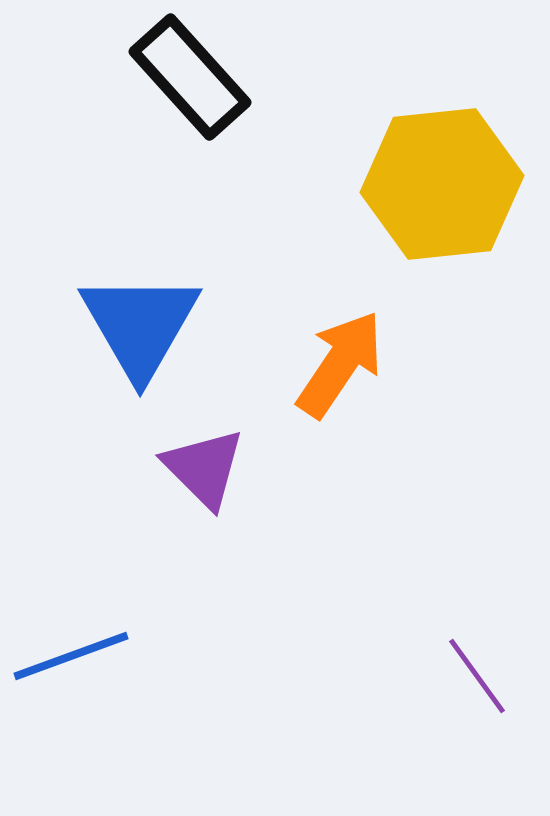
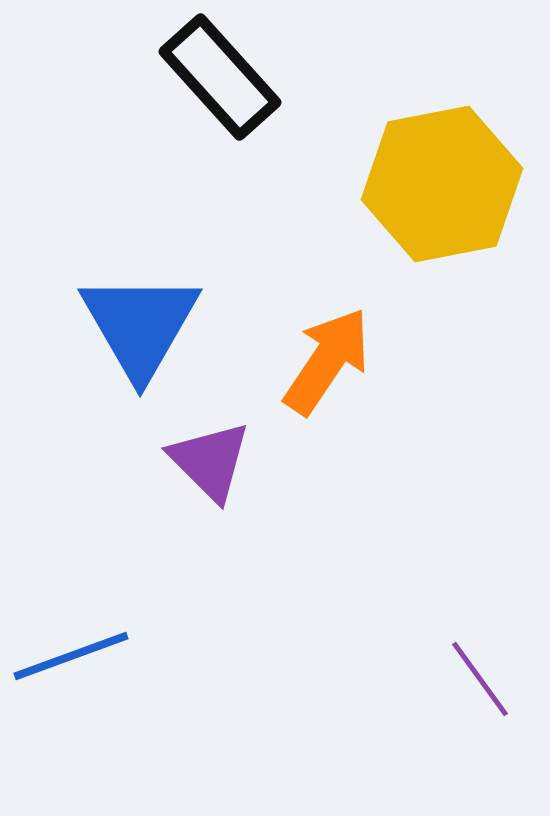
black rectangle: moved 30 px right
yellow hexagon: rotated 5 degrees counterclockwise
orange arrow: moved 13 px left, 3 px up
purple triangle: moved 6 px right, 7 px up
purple line: moved 3 px right, 3 px down
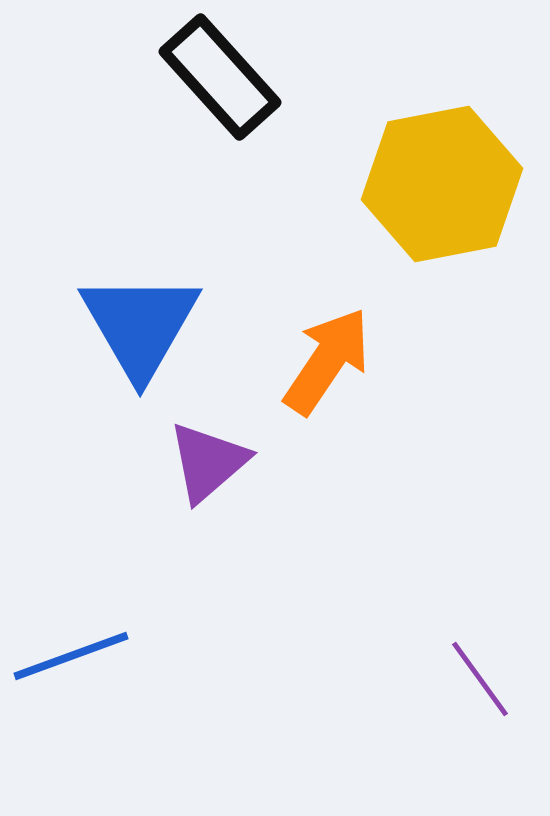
purple triangle: moved 2 px left, 1 px down; rotated 34 degrees clockwise
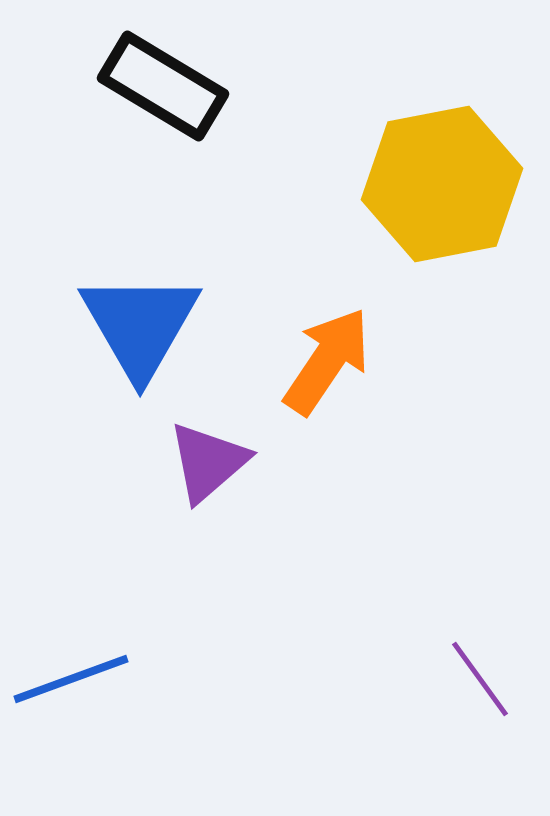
black rectangle: moved 57 px left, 9 px down; rotated 17 degrees counterclockwise
blue line: moved 23 px down
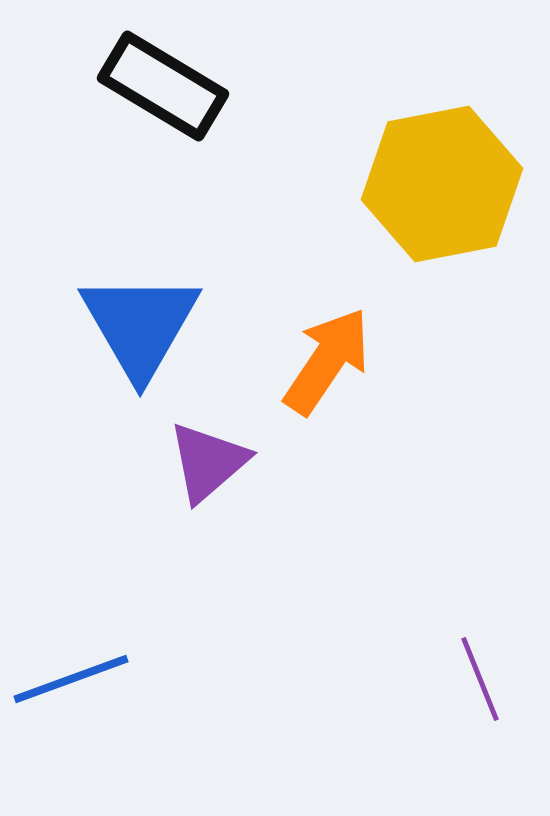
purple line: rotated 14 degrees clockwise
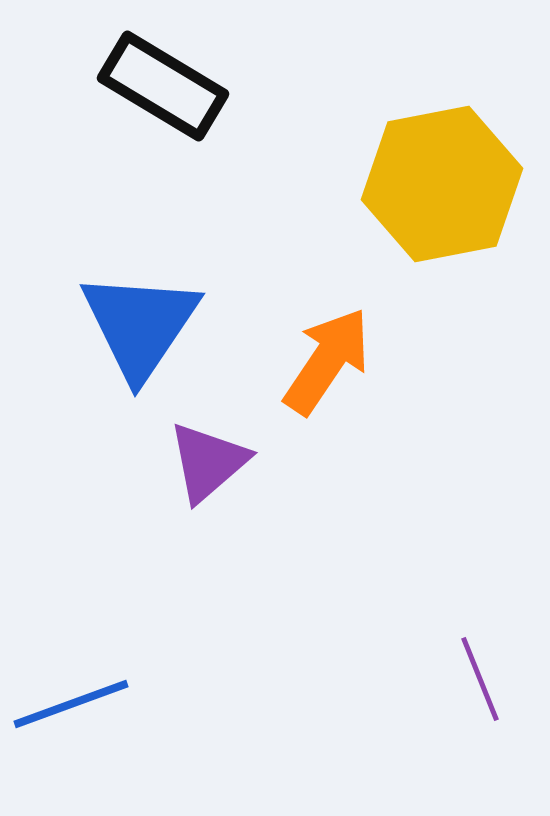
blue triangle: rotated 4 degrees clockwise
blue line: moved 25 px down
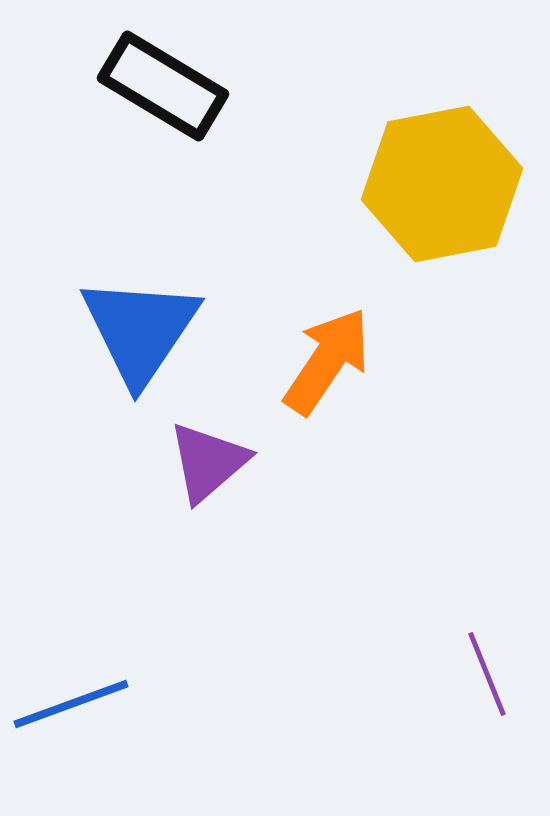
blue triangle: moved 5 px down
purple line: moved 7 px right, 5 px up
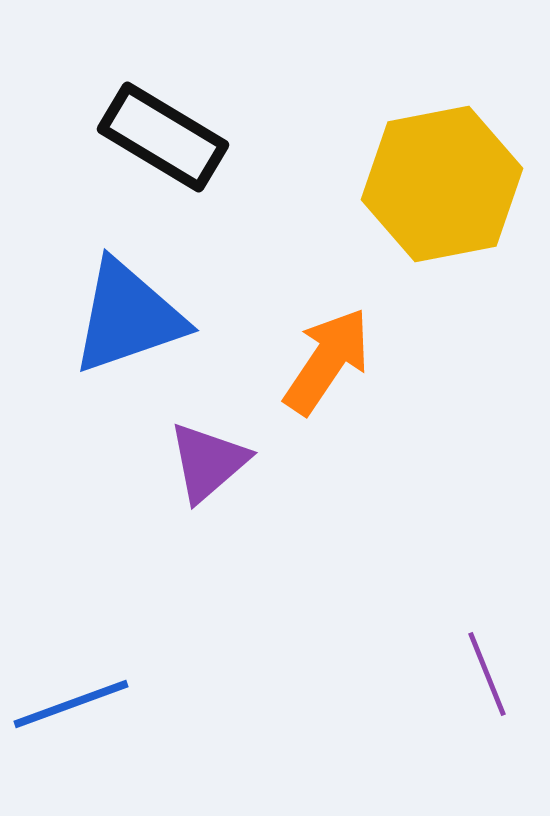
black rectangle: moved 51 px down
blue triangle: moved 12 px left, 13 px up; rotated 37 degrees clockwise
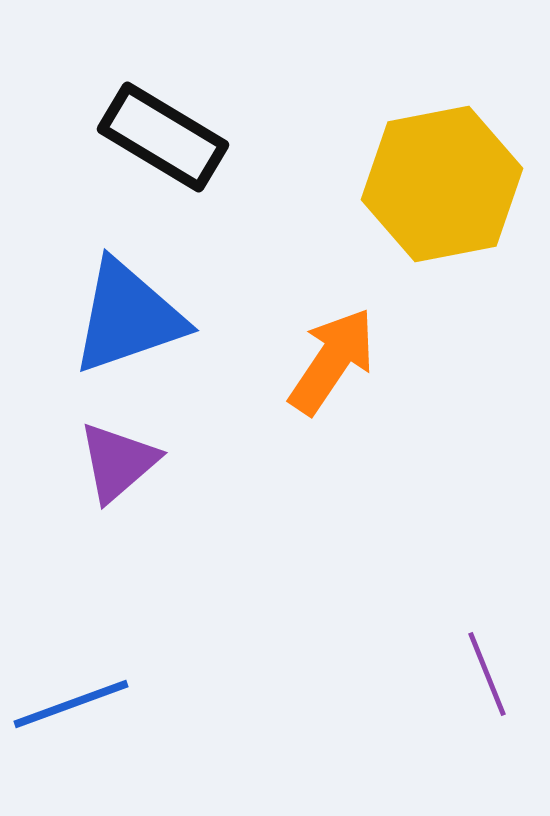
orange arrow: moved 5 px right
purple triangle: moved 90 px left
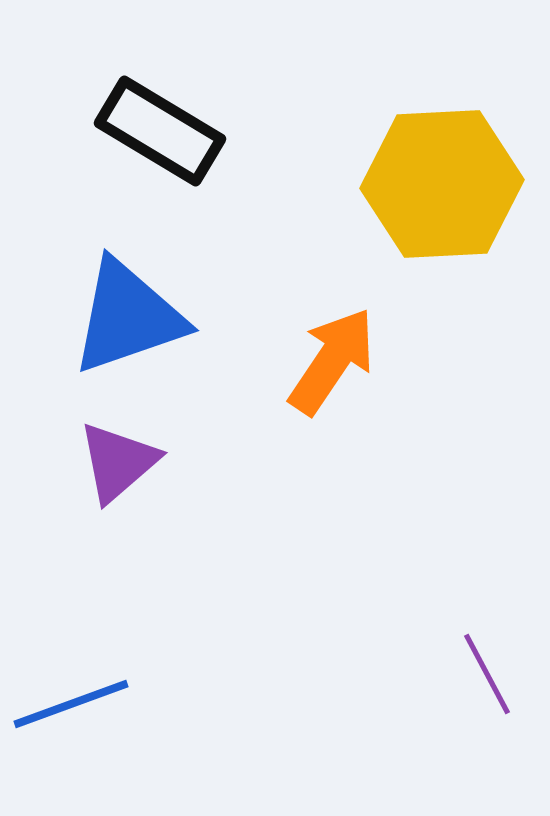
black rectangle: moved 3 px left, 6 px up
yellow hexagon: rotated 8 degrees clockwise
purple line: rotated 6 degrees counterclockwise
